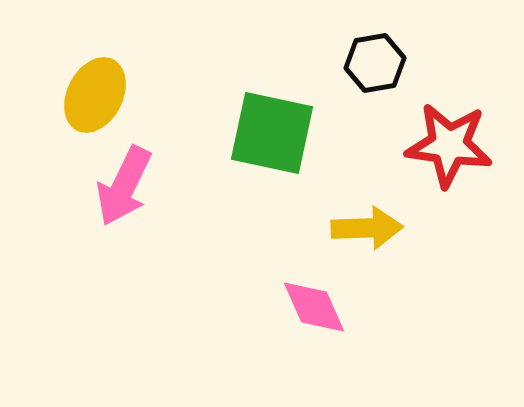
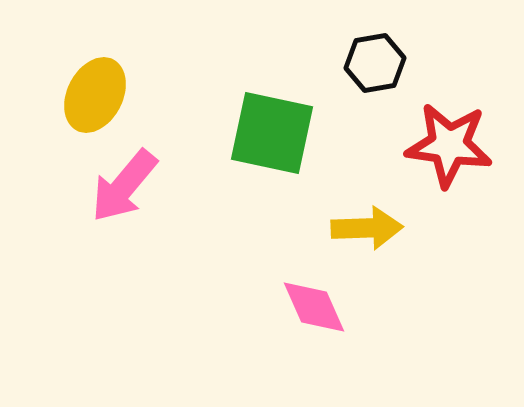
pink arrow: rotated 14 degrees clockwise
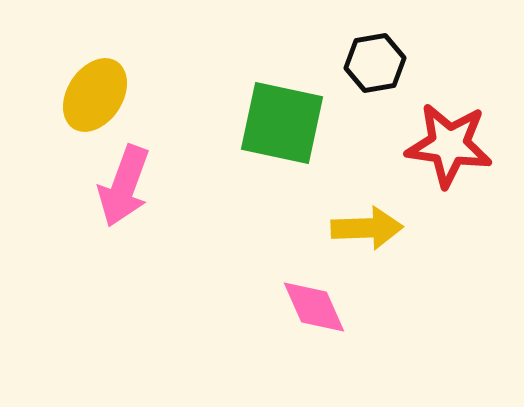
yellow ellipse: rotated 6 degrees clockwise
green square: moved 10 px right, 10 px up
pink arrow: rotated 20 degrees counterclockwise
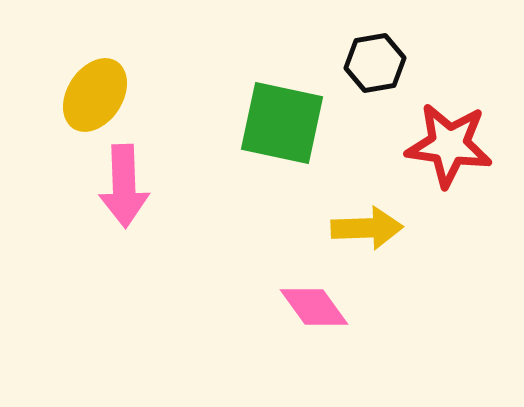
pink arrow: rotated 22 degrees counterclockwise
pink diamond: rotated 12 degrees counterclockwise
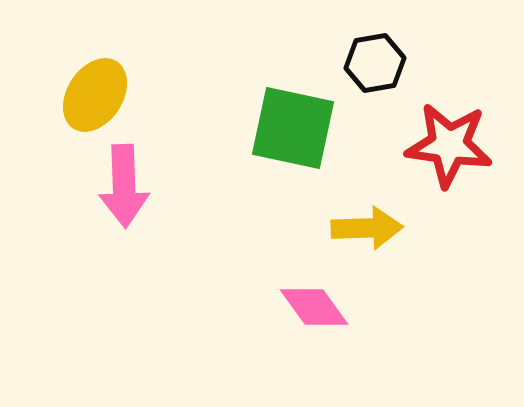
green square: moved 11 px right, 5 px down
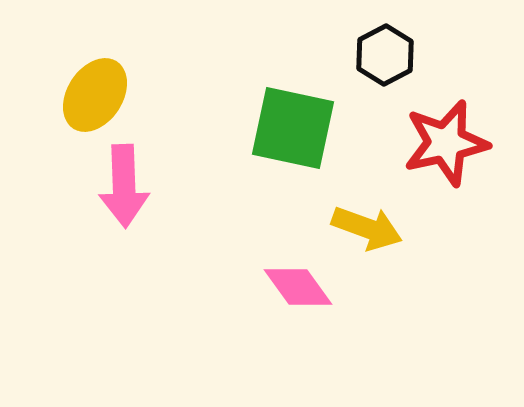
black hexagon: moved 10 px right, 8 px up; rotated 18 degrees counterclockwise
red star: moved 3 px left, 2 px up; rotated 20 degrees counterclockwise
yellow arrow: rotated 22 degrees clockwise
pink diamond: moved 16 px left, 20 px up
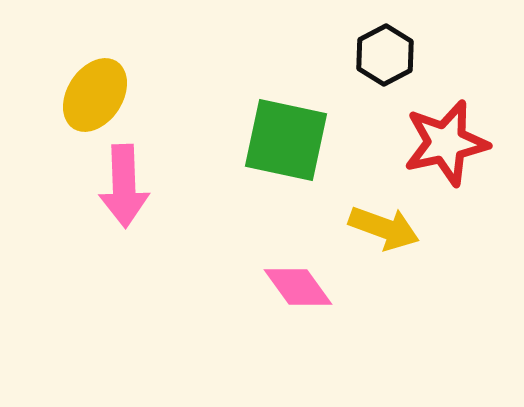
green square: moved 7 px left, 12 px down
yellow arrow: moved 17 px right
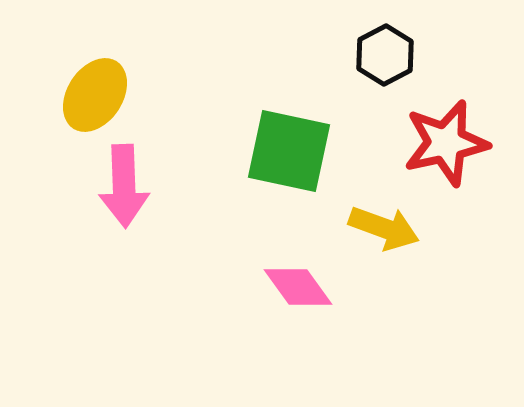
green square: moved 3 px right, 11 px down
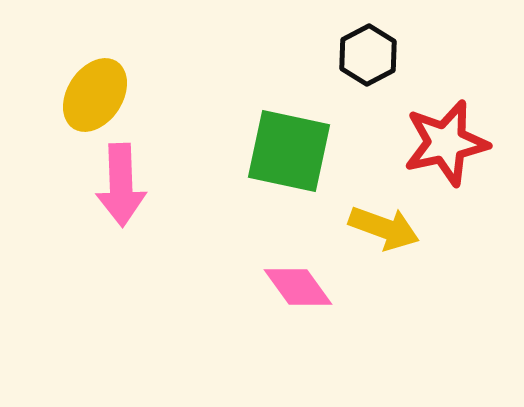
black hexagon: moved 17 px left
pink arrow: moved 3 px left, 1 px up
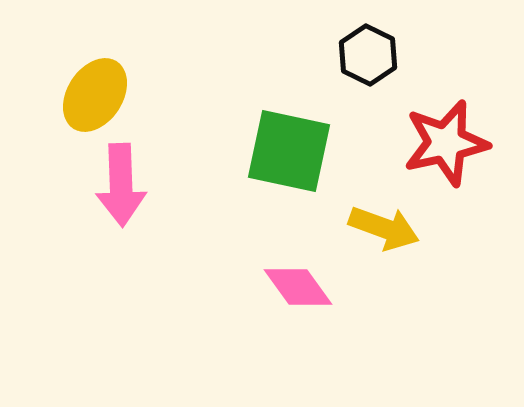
black hexagon: rotated 6 degrees counterclockwise
